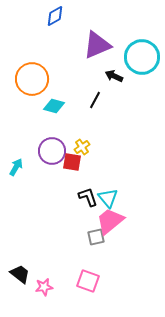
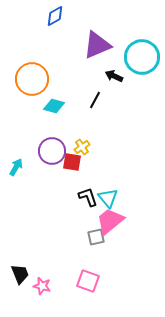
black trapezoid: rotated 30 degrees clockwise
pink star: moved 2 px left, 1 px up; rotated 24 degrees clockwise
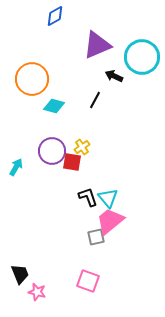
pink star: moved 5 px left, 6 px down
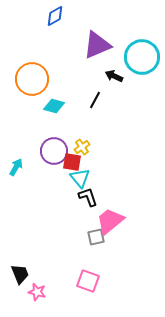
purple circle: moved 2 px right
cyan triangle: moved 28 px left, 20 px up
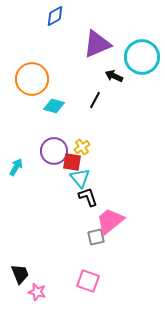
purple triangle: moved 1 px up
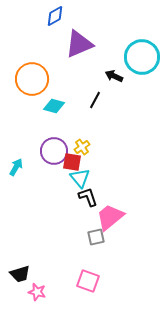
purple triangle: moved 18 px left
pink trapezoid: moved 4 px up
black trapezoid: rotated 95 degrees clockwise
